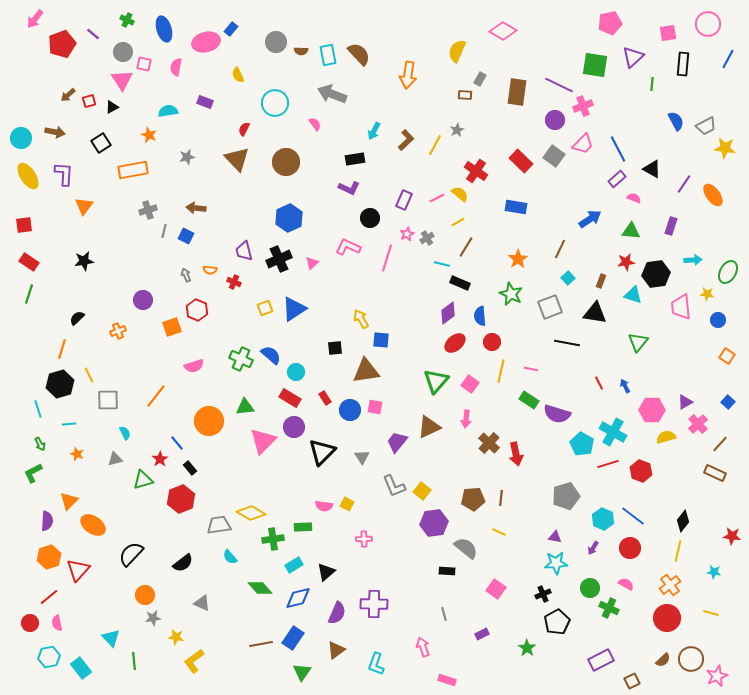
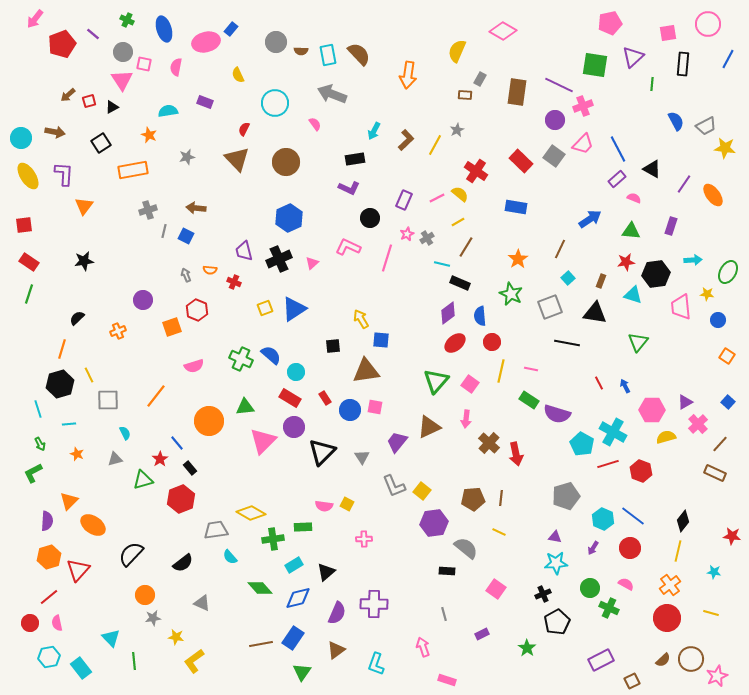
black square at (335, 348): moved 2 px left, 2 px up
gray trapezoid at (219, 525): moved 3 px left, 5 px down
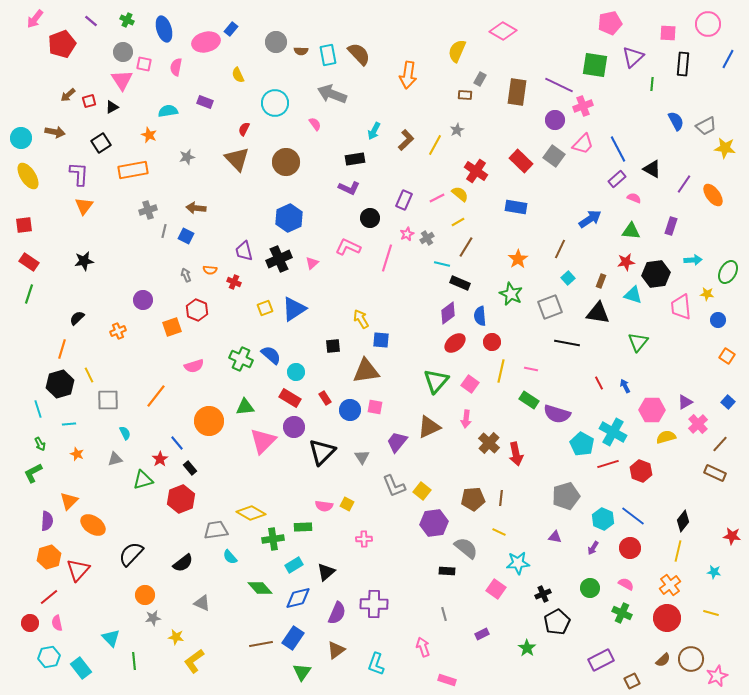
pink square at (668, 33): rotated 12 degrees clockwise
purple line at (93, 34): moved 2 px left, 13 px up
purple L-shape at (64, 174): moved 15 px right
black triangle at (595, 313): moved 3 px right
cyan star at (556, 563): moved 38 px left
green cross at (609, 608): moved 13 px right, 5 px down
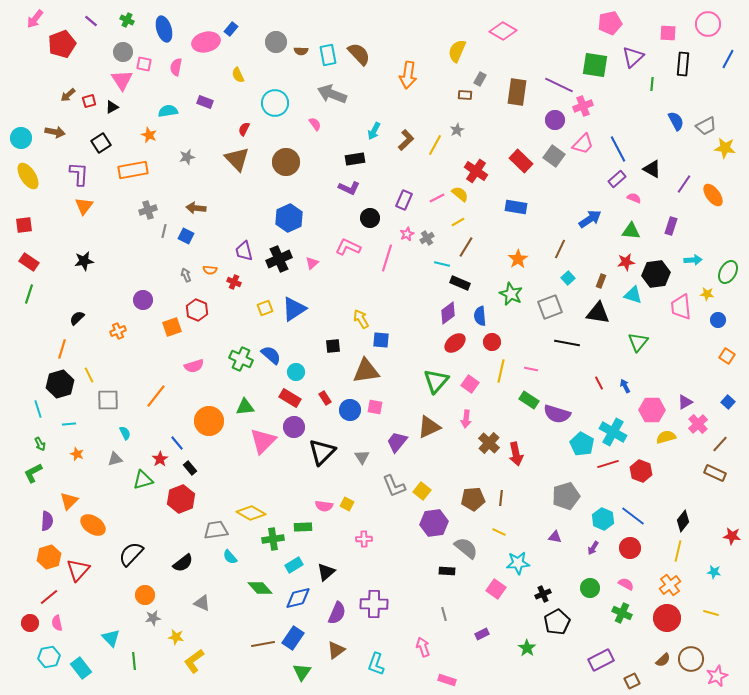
brown line at (261, 644): moved 2 px right
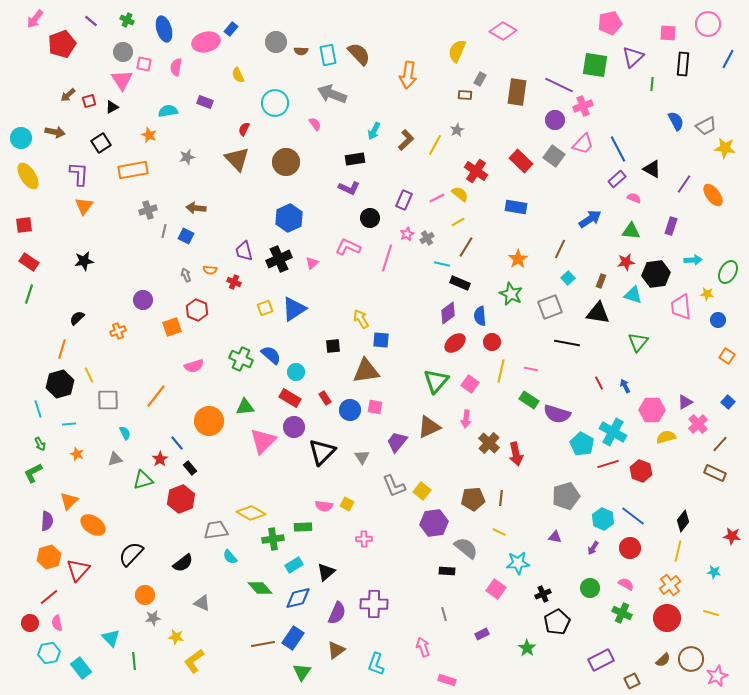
cyan hexagon at (49, 657): moved 4 px up
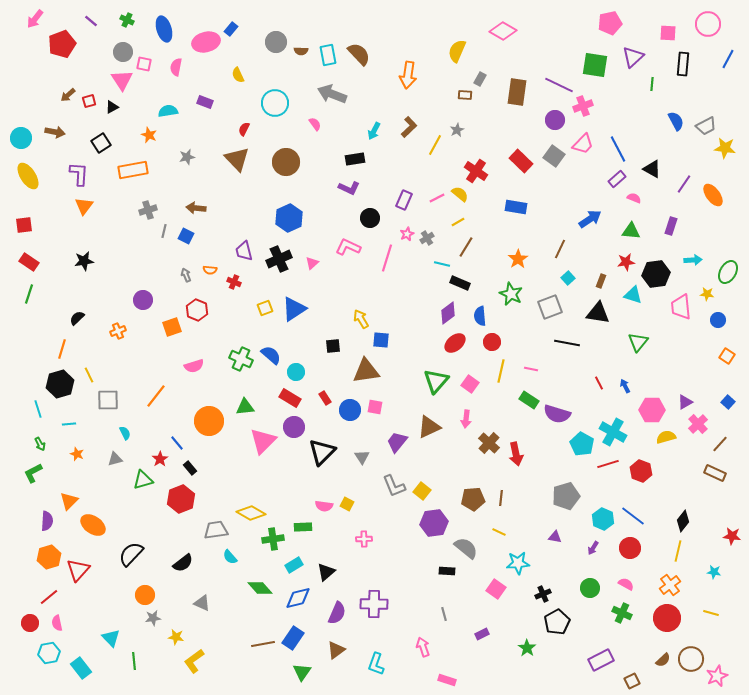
brown L-shape at (406, 140): moved 3 px right, 13 px up
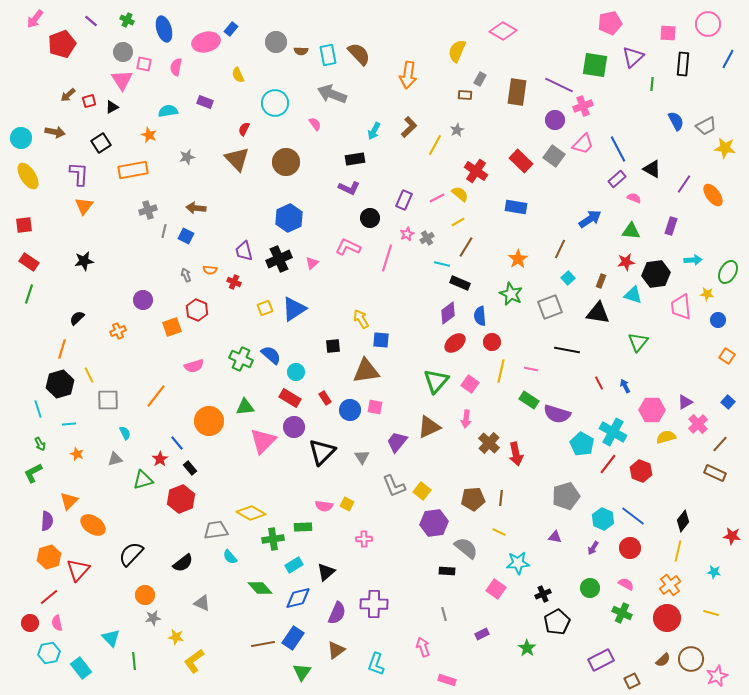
black line at (567, 343): moved 7 px down
red line at (608, 464): rotated 35 degrees counterclockwise
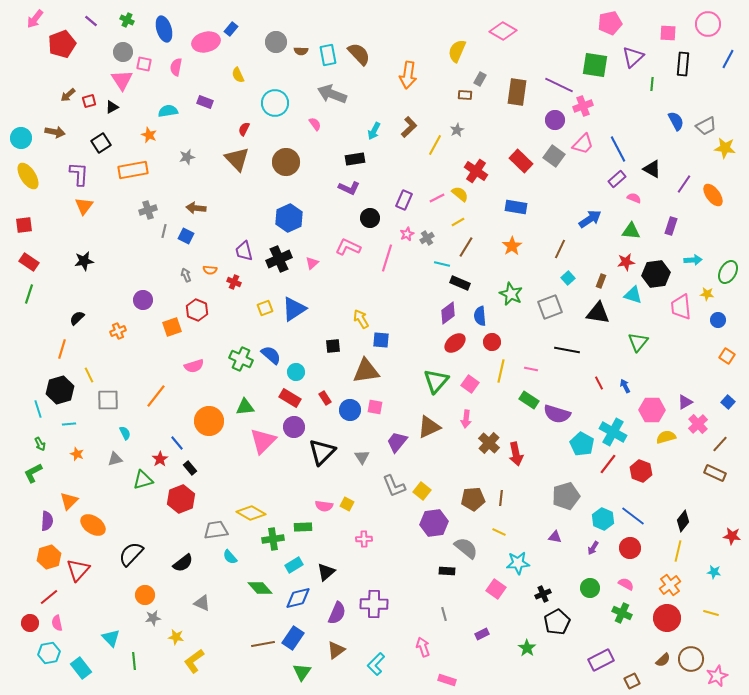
orange star at (518, 259): moved 6 px left, 13 px up
black hexagon at (60, 384): moved 6 px down
cyan L-shape at (376, 664): rotated 25 degrees clockwise
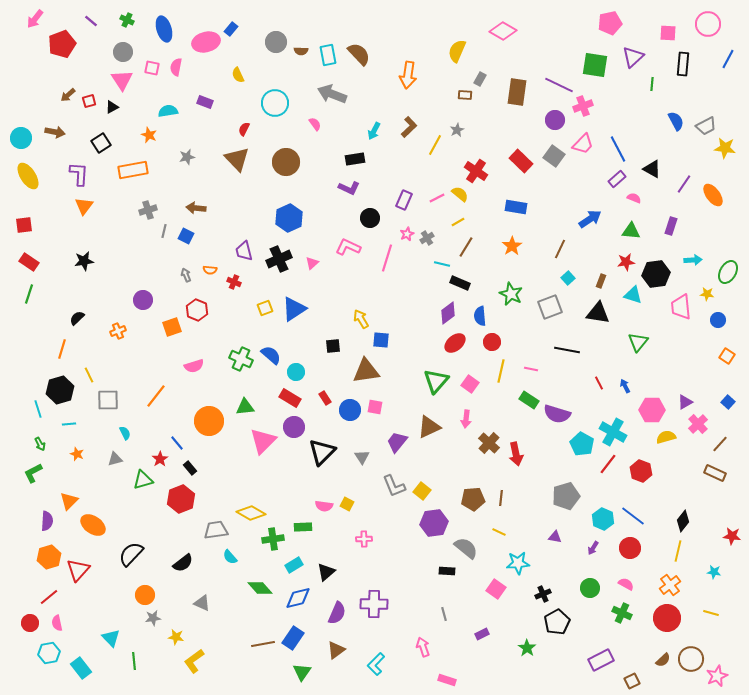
pink square at (144, 64): moved 8 px right, 4 px down
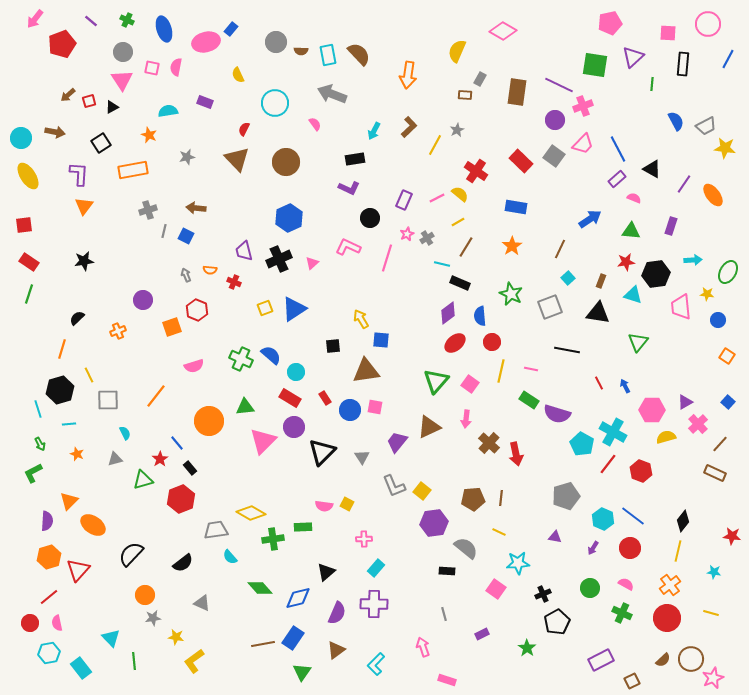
cyan rectangle at (294, 565): moved 82 px right, 3 px down; rotated 18 degrees counterclockwise
pink star at (717, 676): moved 4 px left, 2 px down
